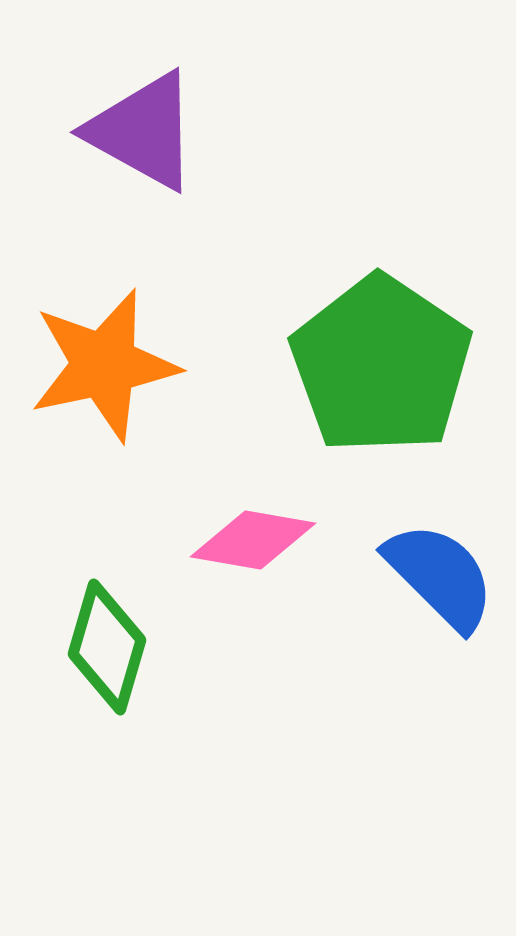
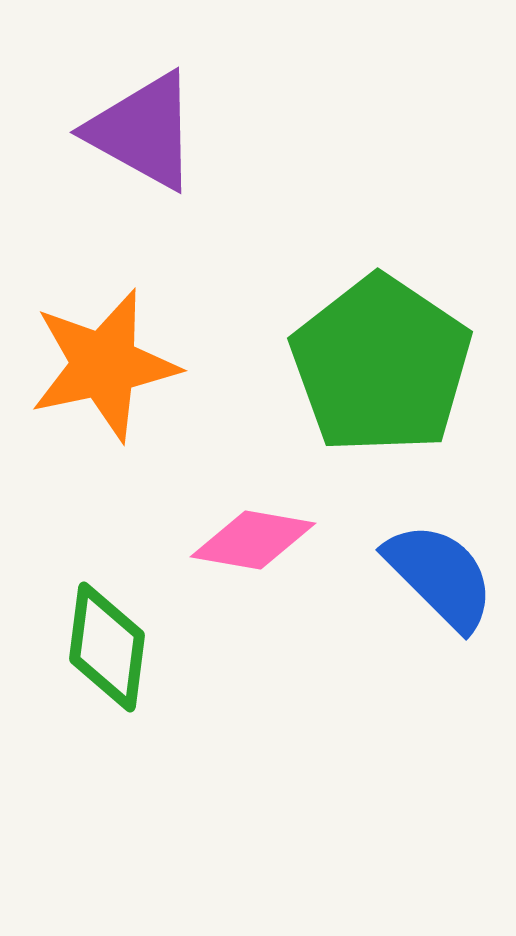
green diamond: rotated 9 degrees counterclockwise
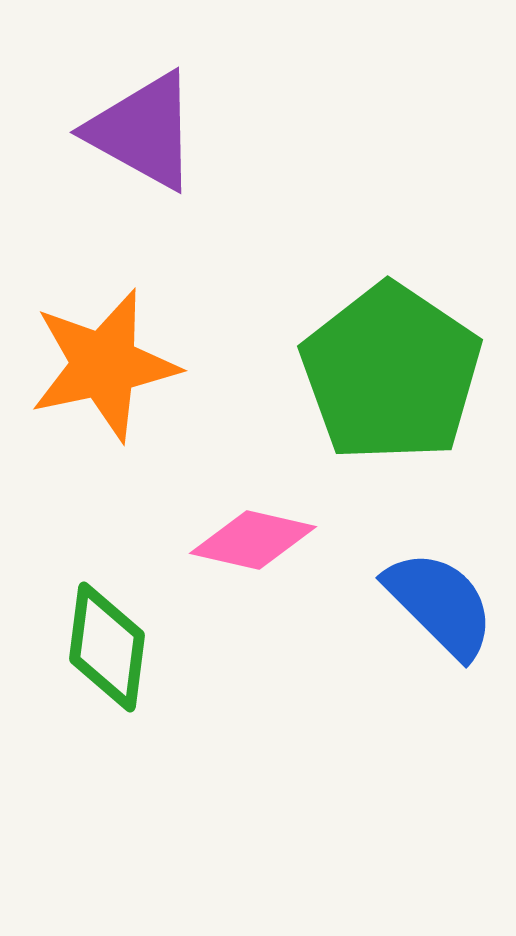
green pentagon: moved 10 px right, 8 px down
pink diamond: rotated 3 degrees clockwise
blue semicircle: moved 28 px down
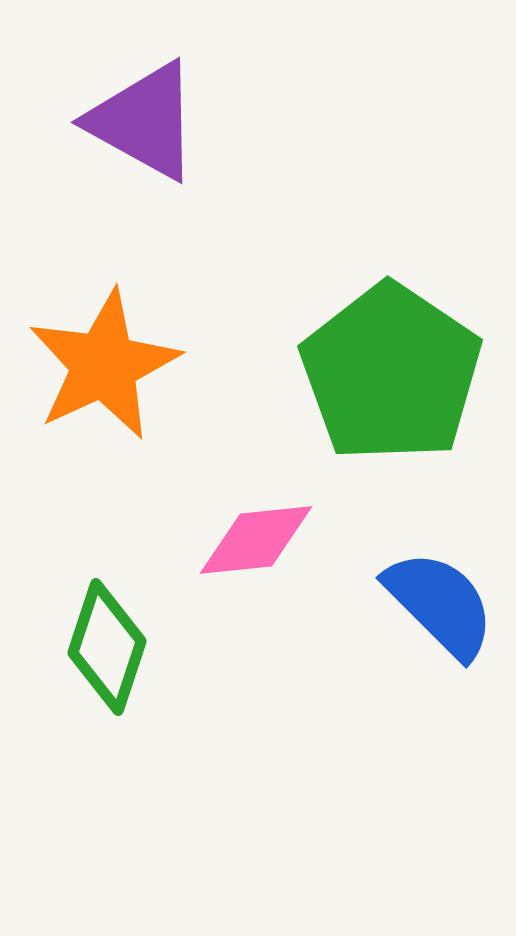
purple triangle: moved 1 px right, 10 px up
orange star: rotated 13 degrees counterclockwise
pink diamond: moved 3 px right; rotated 19 degrees counterclockwise
green diamond: rotated 11 degrees clockwise
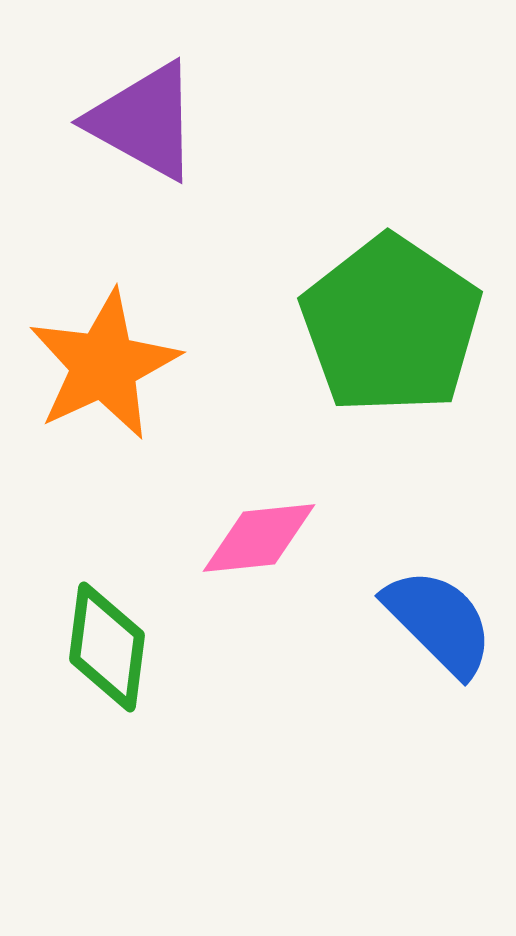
green pentagon: moved 48 px up
pink diamond: moved 3 px right, 2 px up
blue semicircle: moved 1 px left, 18 px down
green diamond: rotated 11 degrees counterclockwise
